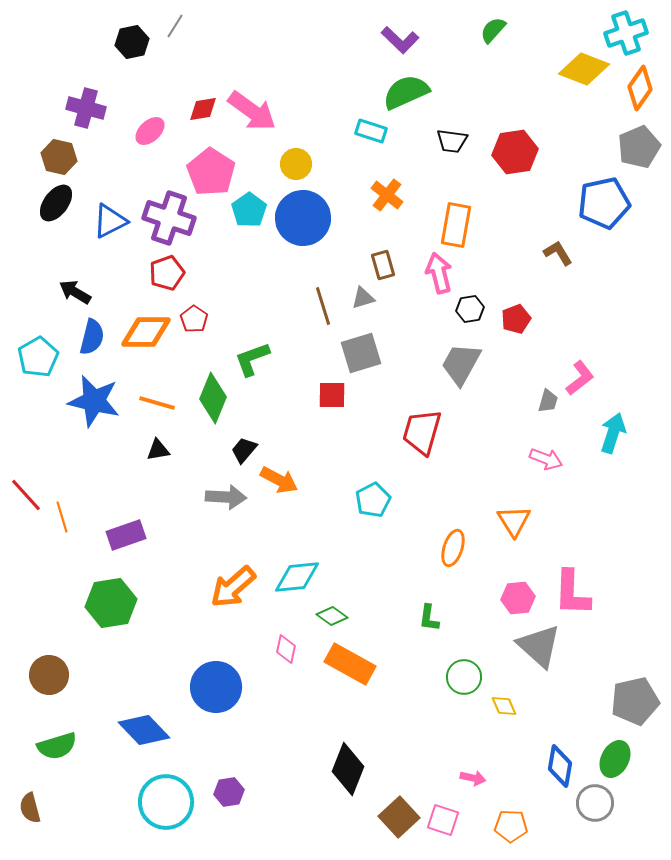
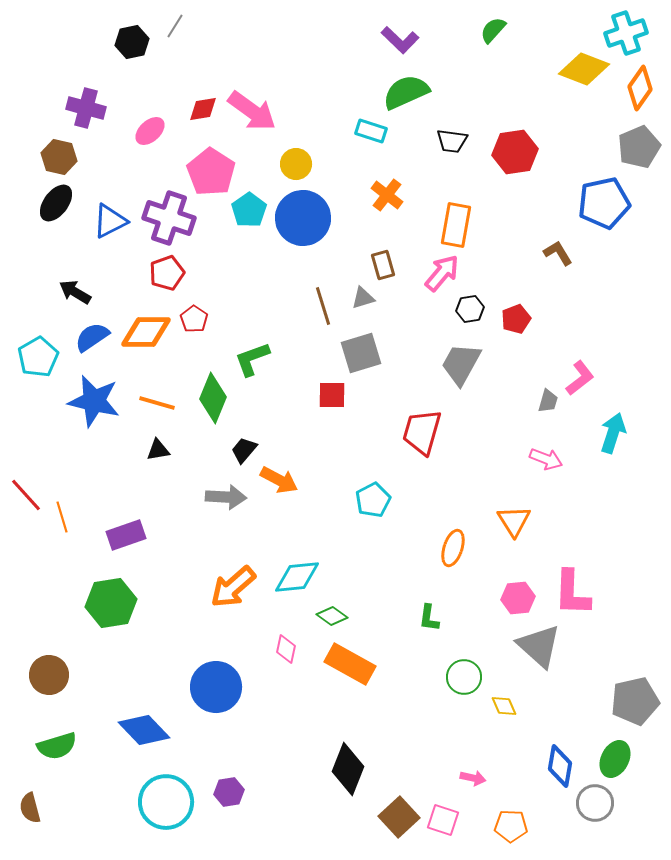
pink arrow at (439, 273): moved 3 px right; rotated 54 degrees clockwise
blue semicircle at (92, 337): rotated 138 degrees counterclockwise
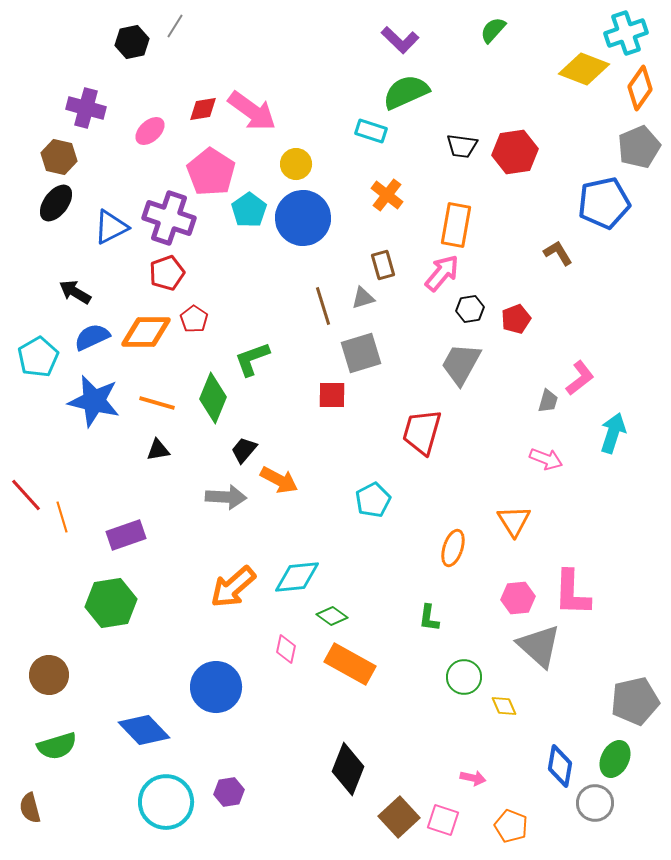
black trapezoid at (452, 141): moved 10 px right, 5 px down
blue triangle at (110, 221): moved 1 px right, 6 px down
blue semicircle at (92, 337): rotated 9 degrees clockwise
orange pentagon at (511, 826): rotated 20 degrees clockwise
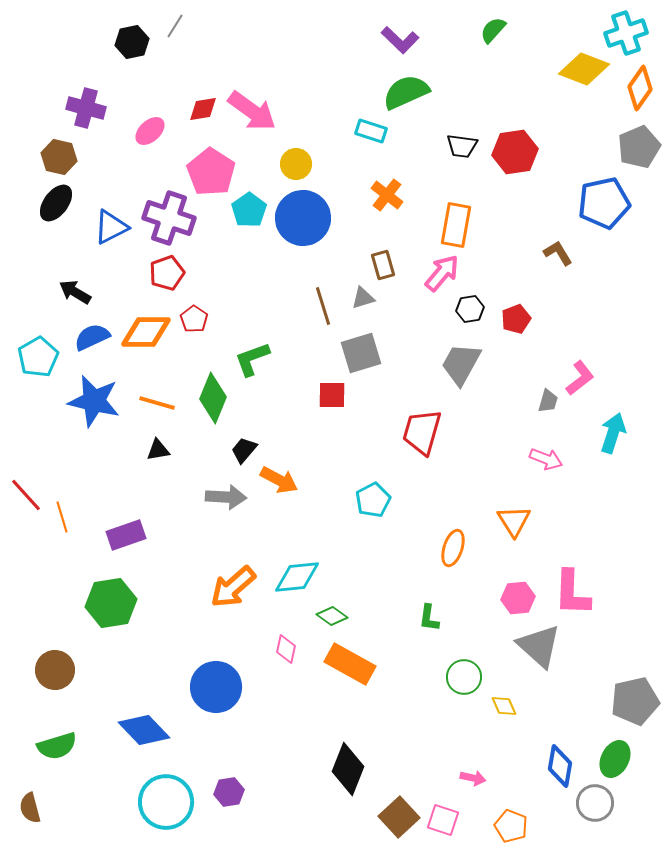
brown circle at (49, 675): moved 6 px right, 5 px up
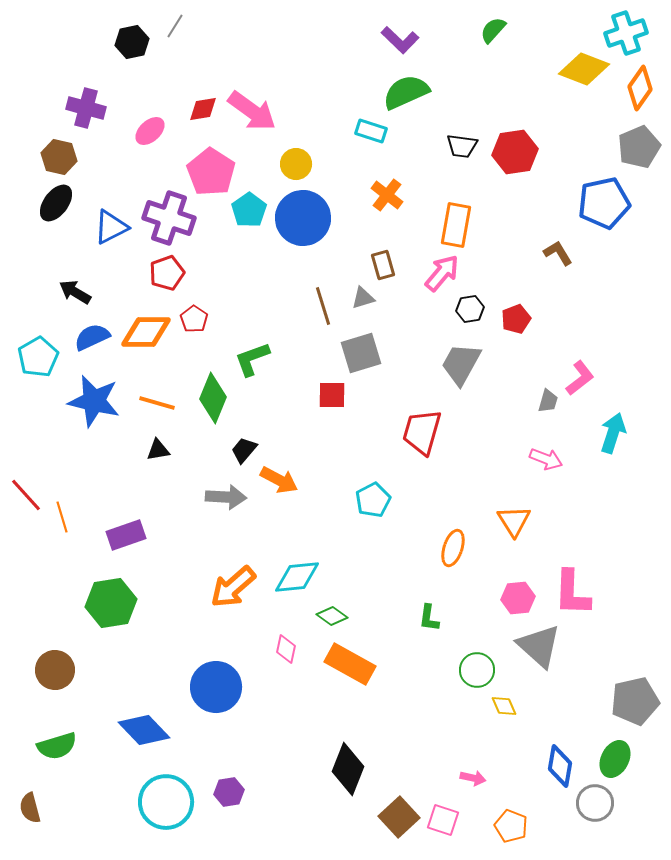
green circle at (464, 677): moved 13 px right, 7 px up
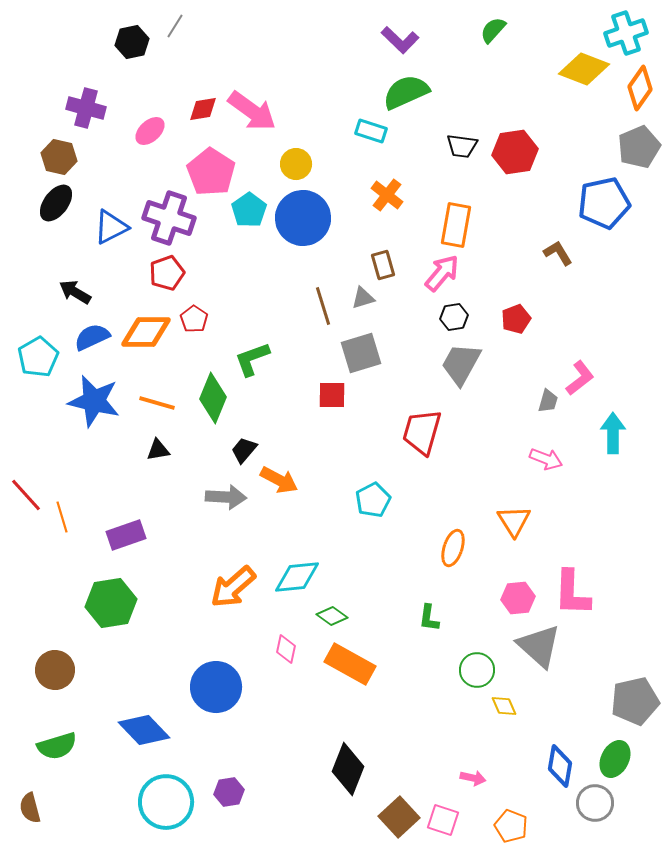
black hexagon at (470, 309): moved 16 px left, 8 px down
cyan arrow at (613, 433): rotated 18 degrees counterclockwise
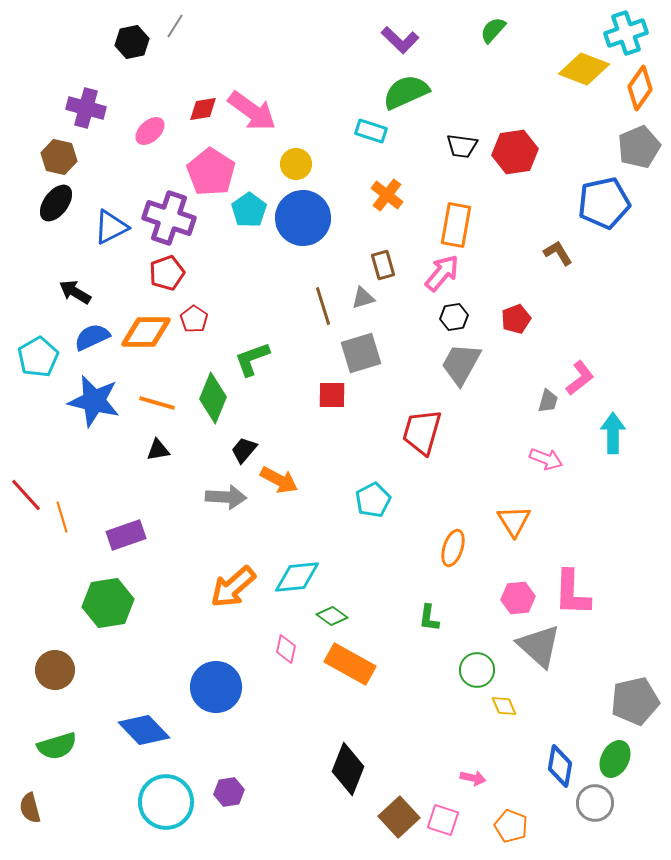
green hexagon at (111, 603): moved 3 px left
